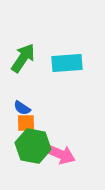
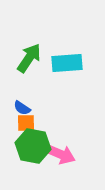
green arrow: moved 6 px right
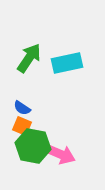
cyan rectangle: rotated 8 degrees counterclockwise
orange square: moved 4 px left, 3 px down; rotated 24 degrees clockwise
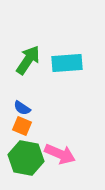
green arrow: moved 1 px left, 2 px down
cyan rectangle: rotated 8 degrees clockwise
green hexagon: moved 7 px left, 12 px down
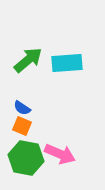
green arrow: rotated 16 degrees clockwise
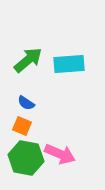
cyan rectangle: moved 2 px right, 1 px down
blue semicircle: moved 4 px right, 5 px up
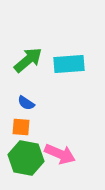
orange square: moved 1 px left, 1 px down; rotated 18 degrees counterclockwise
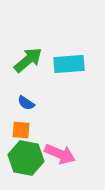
orange square: moved 3 px down
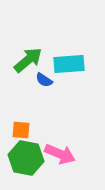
blue semicircle: moved 18 px right, 23 px up
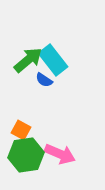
cyan rectangle: moved 16 px left, 4 px up; rotated 56 degrees clockwise
orange square: rotated 24 degrees clockwise
green hexagon: moved 3 px up; rotated 20 degrees counterclockwise
